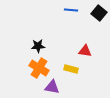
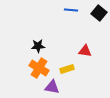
yellow rectangle: moved 4 px left; rotated 32 degrees counterclockwise
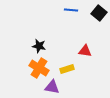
black star: moved 1 px right; rotated 16 degrees clockwise
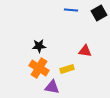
black square: rotated 21 degrees clockwise
black star: rotated 16 degrees counterclockwise
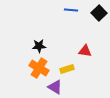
black square: rotated 14 degrees counterclockwise
purple triangle: moved 3 px right; rotated 21 degrees clockwise
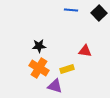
purple triangle: moved 1 px up; rotated 14 degrees counterclockwise
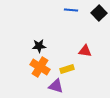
orange cross: moved 1 px right, 1 px up
purple triangle: moved 1 px right
